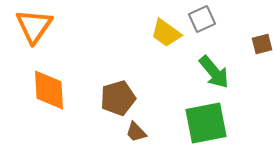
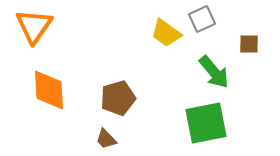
brown square: moved 13 px left; rotated 15 degrees clockwise
brown trapezoid: moved 30 px left, 7 px down
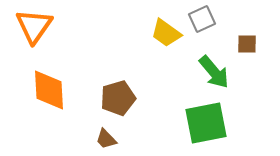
brown square: moved 2 px left
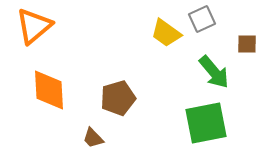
orange triangle: rotated 15 degrees clockwise
brown trapezoid: moved 13 px left, 1 px up
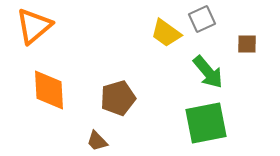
green arrow: moved 6 px left
brown trapezoid: moved 4 px right, 3 px down
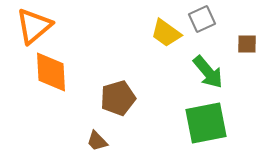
orange diamond: moved 2 px right, 18 px up
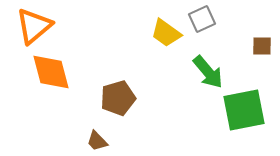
brown square: moved 15 px right, 2 px down
orange diamond: rotated 12 degrees counterclockwise
green square: moved 38 px right, 13 px up
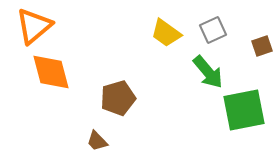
gray square: moved 11 px right, 11 px down
brown square: rotated 20 degrees counterclockwise
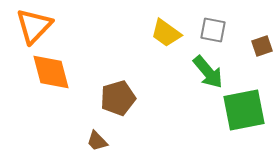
orange triangle: rotated 6 degrees counterclockwise
gray square: rotated 36 degrees clockwise
